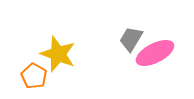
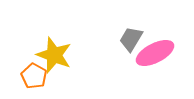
yellow star: moved 4 px left, 1 px down
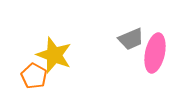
gray trapezoid: rotated 144 degrees counterclockwise
pink ellipse: rotated 51 degrees counterclockwise
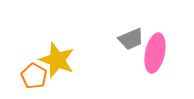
yellow star: moved 3 px right, 5 px down
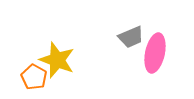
gray trapezoid: moved 2 px up
orange pentagon: moved 1 px down
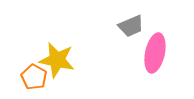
gray trapezoid: moved 11 px up
yellow star: rotated 9 degrees counterclockwise
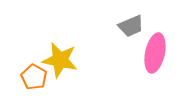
yellow star: moved 3 px right
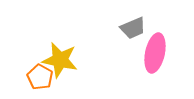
gray trapezoid: moved 2 px right, 2 px down
orange pentagon: moved 6 px right
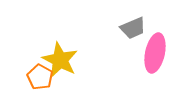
yellow star: rotated 15 degrees clockwise
